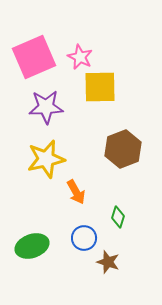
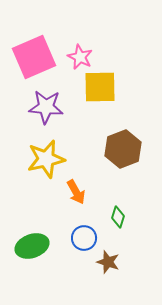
purple star: rotated 8 degrees clockwise
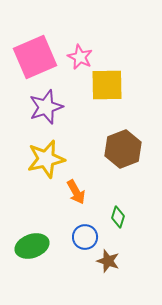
pink square: moved 1 px right
yellow square: moved 7 px right, 2 px up
purple star: rotated 24 degrees counterclockwise
blue circle: moved 1 px right, 1 px up
brown star: moved 1 px up
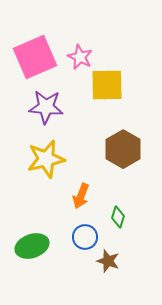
purple star: rotated 24 degrees clockwise
brown hexagon: rotated 9 degrees counterclockwise
orange arrow: moved 5 px right, 4 px down; rotated 50 degrees clockwise
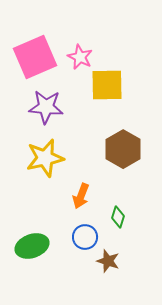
yellow star: moved 1 px left, 1 px up
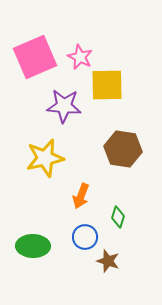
purple star: moved 18 px right, 1 px up
brown hexagon: rotated 21 degrees counterclockwise
green ellipse: moved 1 px right; rotated 20 degrees clockwise
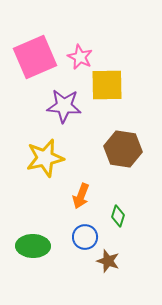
green diamond: moved 1 px up
